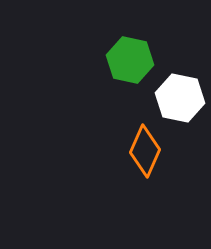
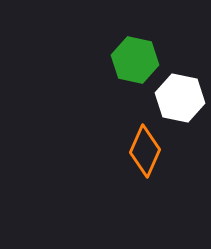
green hexagon: moved 5 px right
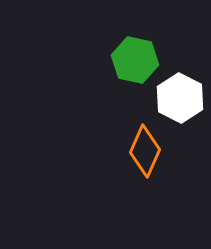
white hexagon: rotated 15 degrees clockwise
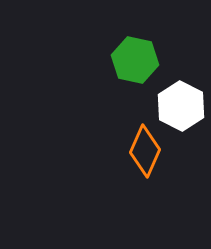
white hexagon: moved 1 px right, 8 px down
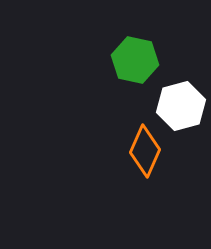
white hexagon: rotated 18 degrees clockwise
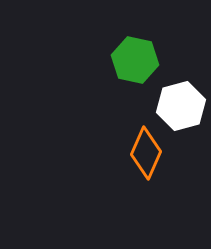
orange diamond: moved 1 px right, 2 px down
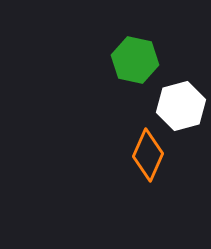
orange diamond: moved 2 px right, 2 px down
